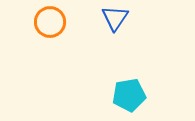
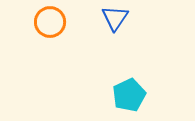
cyan pentagon: rotated 16 degrees counterclockwise
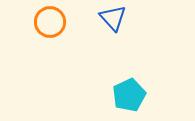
blue triangle: moved 2 px left; rotated 16 degrees counterclockwise
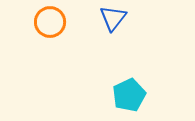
blue triangle: rotated 20 degrees clockwise
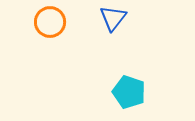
cyan pentagon: moved 3 px up; rotated 28 degrees counterclockwise
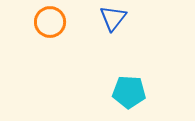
cyan pentagon: rotated 16 degrees counterclockwise
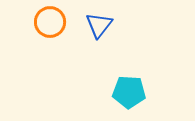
blue triangle: moved 14 px left, 7 px down
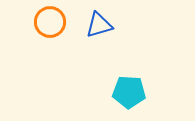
blue triangle: rotated 36 degrees clockwise
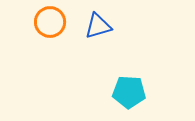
blue triangle: moved 1 px left, 1 px down
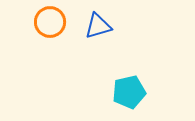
cyan pentagon: rotated 16 degrees counterclockwise
